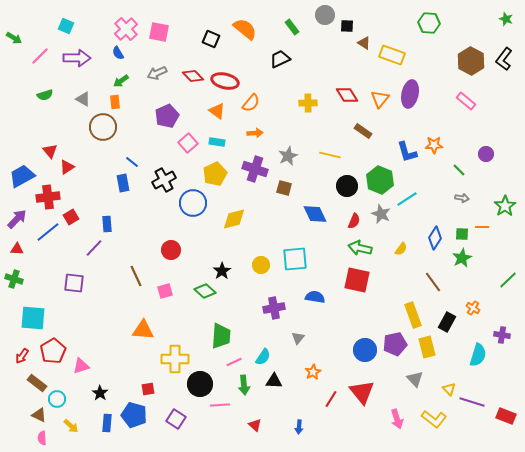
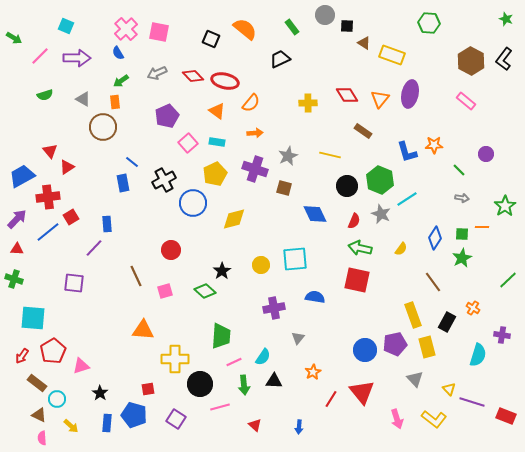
pink line at (220, 405): moved 2 px down; rotated 12 degrees counterclockwise
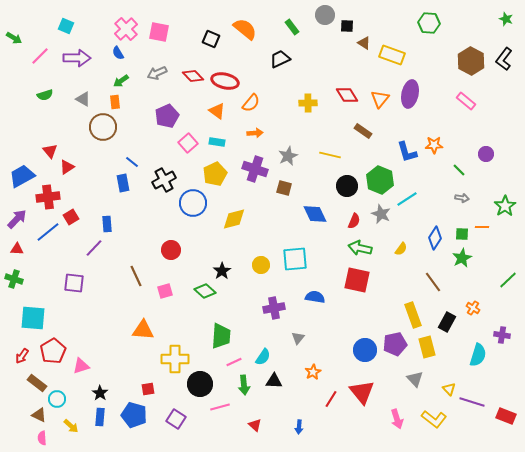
blue rectangle at (107, 423): moved 7 px left, 6 px up
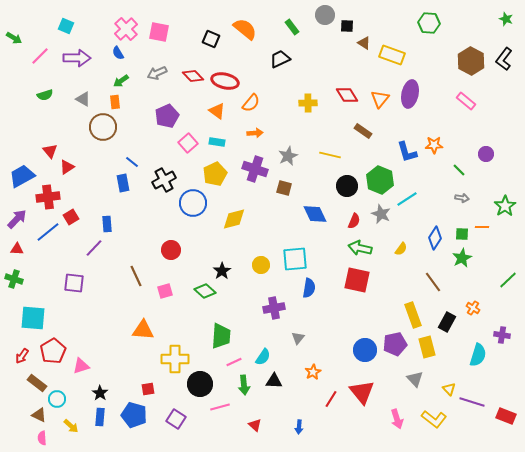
blue semicircle at (315, 297): moved 6 px left, 9 px up; rotated 90 degrees clockwise
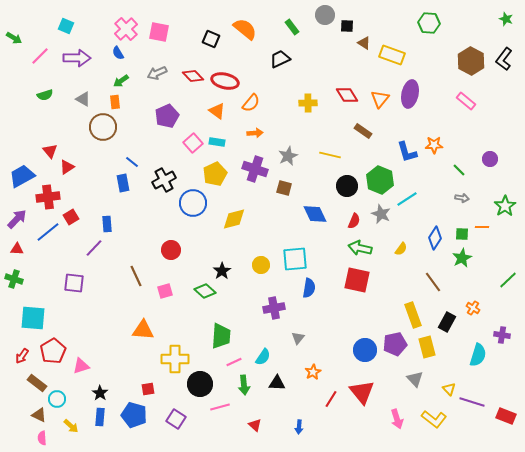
pink square at (188, 143): moved 5 px right
purple circle at (486, 154): moved 4 px right, 5 px down
black triangle at (274, 381): moved 3 px right, 2 px down
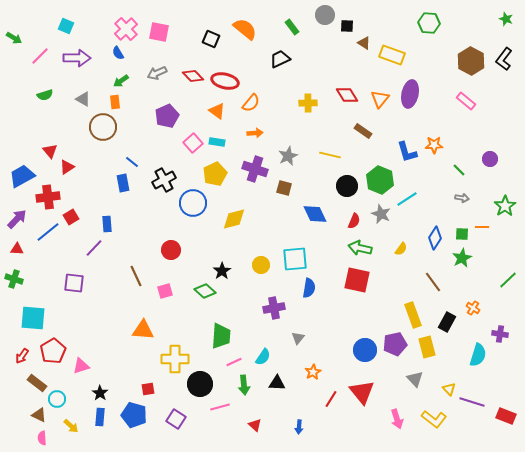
purple cross at (502, 335): moved 2 px left, 1 px up
